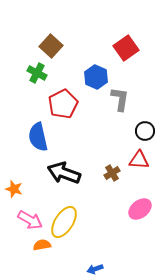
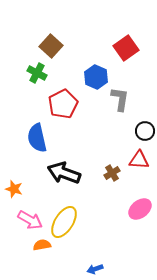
blue semicircle: moved 1 px left, 1 px down
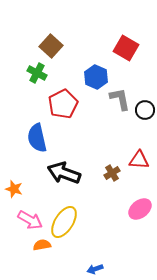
red square: rotated 25 degrees counterclockwise
gray L-shape: rotated 20 degrees counterclockwise
black circle: moved 21 px up
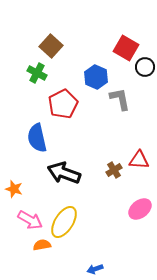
black circle: moved 43 px up
brown cross: moved 2 px right, 3 px up
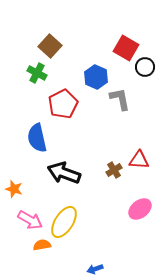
brown square: moved 1 px left
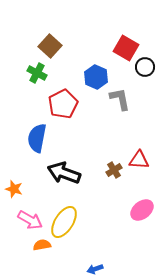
blue semicircle: rotated 24 degrees clockwise
pink ellipse: moved 2 px right, 1 px down
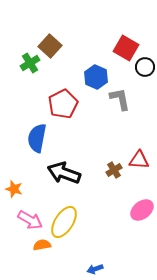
green cross: moved 7 px left, 10 px up; rotated 30 degrees clockwise
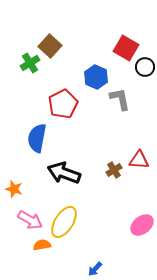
pink ellipse: moved 15 px down
blue arrow: rotated 28 degrees counterclockwise
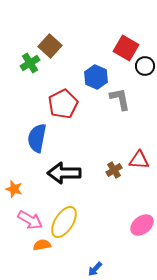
black circle: moved 1 px up
black arrow: rotated 20 degrees counterclockwise
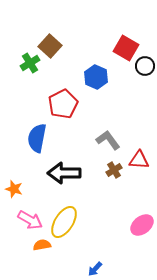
gray L-shape: moved 12 px left, 41 px down; rotated 25 degrees counterclockwise
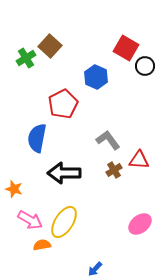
green cross: moved 4 px left, 5 px up
pink ellipse: moved 2 px left, 1 px up
